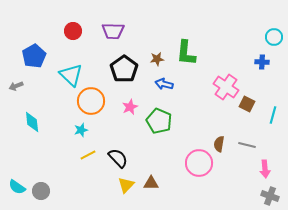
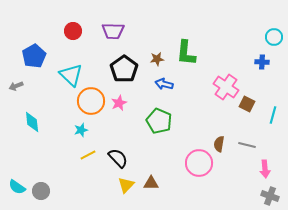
pink star: moved 11 px left, 4 px up
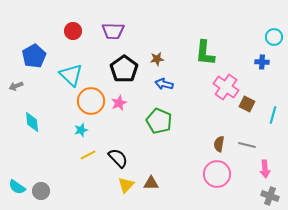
green L-shape: moved 19 px right
pink circle: moved 18 px right, 11 px down
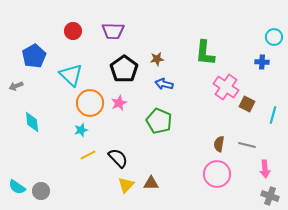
orange circle: moved 1 px left, 2 px down
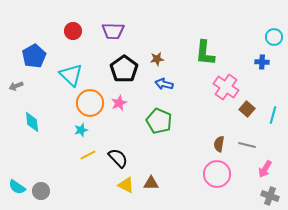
brown square: moved 5 px down; rotated 14 degrees clockwise
pink arrow: rotated 36 degrees clockwise
yellow triangle: rotated 48 degrees counterclockwise
